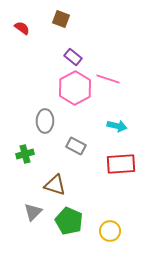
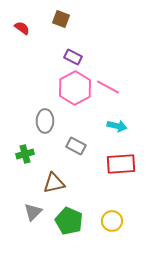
purple rectangle: rotated 12 degrees counterclockwise
pink line: moved 8 px down; rotated 10 degrees clockwise
brown triangle: moved 1 px left, 2 px up; rotated 30 degrees counterclockwise
yellow circle: moved 2 px right, 10 px up
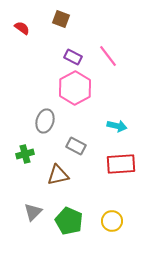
pink line: moved 31 px up; rotated 25 degrees clockwise
gray ellipse: rotated 15 degrees clockwise
brown triangle: moved 4 px right, 8 px up
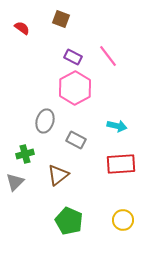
gray rectangle: moved 6 px up
brown triangle: rotated 25 degrees counterclockwise
gray triangle: moved 18 px left, 30 px up
yellow circle: moved 11 px right, 1 px up
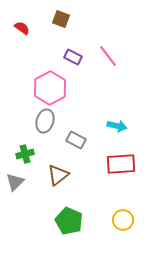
pink hexagon: moved 25 px left
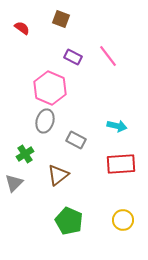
pink hexagon: rotated 8 degrees counterclockwise
green cross: rotated 18 degrees counterclockwise
gray triangle: moved 1 px left, 1 px down
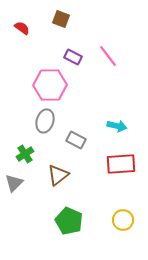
pink hexagon: moved 3 px up; rotated 24 degrees counterclockwise
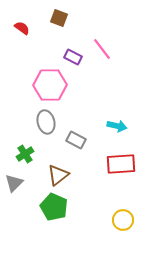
brown square: moved 2 px left, 1 px up
pink line: moved 6 px left, 7 px up
gray ellipse: moved 1 px right, 1 px down; rotated 30 degrees counterclockwise
green pentagon: moved 15 px left, 14 px up
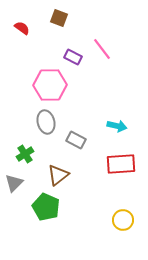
green pentagon: moved 8 px left
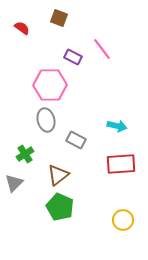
gray ellipse: moved 2 px up
green pentagon: moved 14 px right
